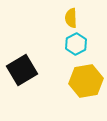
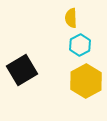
cyan hexagon: moved 4 px right, 1 px down
yellow hexagon: rotated 20 degrees counterclockwise
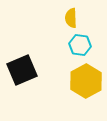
cyan hexagon: rotated 25 degrees counterclockwise
black square: rotated 8 degrees clockwise
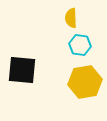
black square: rotated 28 degrees clockwise
yellow hexagon: moved 1 px left, 1 px down; rotated 20 degrees clockwise
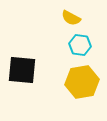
yellow semicircle: rotated 60 degrees counterclockwise
yellow hexagon: moved 3 px left
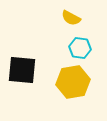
cyan hexagon: moved 3 px down
yellow hexagon: moved 9 px left
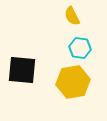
yellow semicircle: moved 1 px right, 2 px up; rotated 36 degrees clockwise
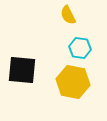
yellow semicircle: moved 4 px left, 1 px up
yellow hexagon: rotated 20 degrees clockwise
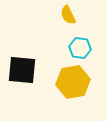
yellow hexagon: rotated 20 degrees counterclockwise
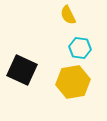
black square: rotated 20 degrees clockwise
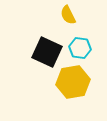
black square: moved 25 px right, 18 px up
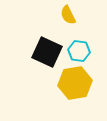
cyan hexagon: moved 1 px left, 3 px down
yellow hexagon: moved 2 px right, 1 px down
